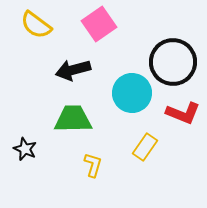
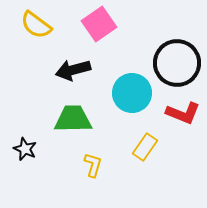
black circle: moved 4 px right, 1 px down
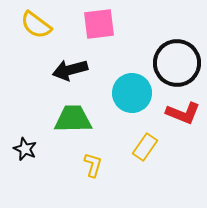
pink square: rotated 28 degrees clockwise
black arrow: moved 3 px left
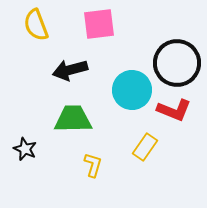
yellow semicircle: rotated 32 degrees clockwise
cyan circle: moved 3 px up
red L-shape: moved 9 px left, 3 px up
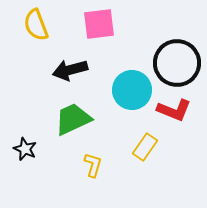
green trapezoid: rotated 24 degrees counterclockwise
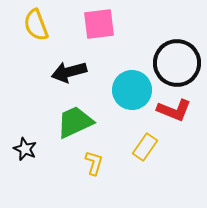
black arrow: moved 1 px left, 2 px down
green trapezoid: moved 2 px right, 3 px down
yellow L-shape: moved 1 px right, 2 px up
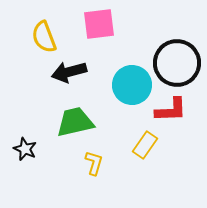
yellow semicircle: moved 8 px right, 12 px down
cyan circle: moved 5 px up
red L-shape: moved 3 px left; rotated 24 degrees counterclockwise
green trapezoid: rotated 12 degrees clockwise
yellow rectangle: moved 2 px up
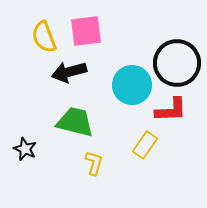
pink square: moved 13 px left, 7 px down
green trapezoid: rotated 27 degrees clockwise
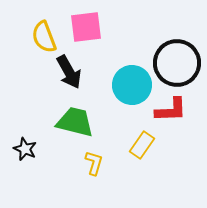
pink square: moved 4 px up
black arrow: rotated 104 degrees counterclockwise
yellow rectangle: moved 3 px left
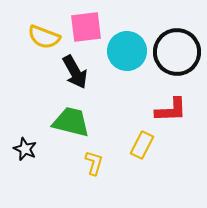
yellow semicircle: rotated 48 degrees counterclockwise
black circle: moved 11 px up
black arrow: moved 6 px right
cyan circle: moved 5 px left, 34 px up
green trapezoid: moved 4 px left
yellow rectangle: rotated 8 degrees counterclockwise
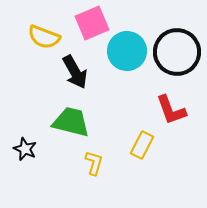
pink square: moved 6 px right, 4 px up; rotated 16 degrees counterclockwise
red L-shape: rotated 72 degrees clockwise
